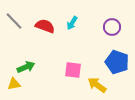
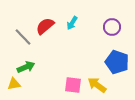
gray line: moved 9 px right, 16 px down
red semicircle: rotated 60 degrees counterclockwise
pink square: moved 15 px down
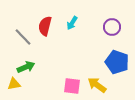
red semicircle: rotated 36 degrees counterclockwise
pink square: moved 1 px left, 1 px down
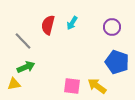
red semicircle: moved 3 px right, 1 px up
gray line: moved 4 px down
yellow arrow: moved 1 px down
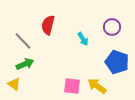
cyan arrow: moved 11 px right, 16 px down; rotated 64 degrees counterclockwise
green arrow: moved 1 px left, 3 px up
yellow triangle: rotated 48 degrees clockwise
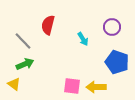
yellow arrow: moved 1 px left, 1 px down; rotated 36 degrees counterclockwise
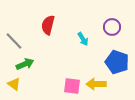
gray line: moved 9 px left
yellow arrow: moved 3 px up
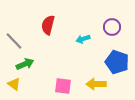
cyan arrow: rotated 104 degrees clockwise
pink square: moved 9 px left
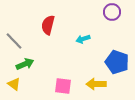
purple circle: moved 15 px up
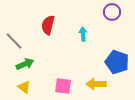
cyan arrow: moved 5 px up; rotated 104 degrees clockwise
yellow triangle: moved 10 px right, 3 px down
